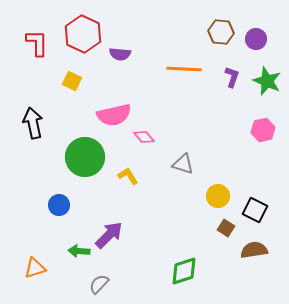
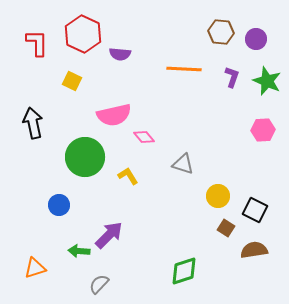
pink hexagon: rotated 10 degrees clockwise
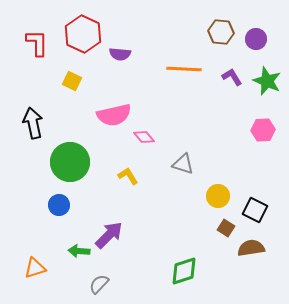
purple L-shape: rotated 50 degrees counterclockwise
green circle: moved 15 px left, 5 px down
brown semicircle: moved 3 px left, 2 px up
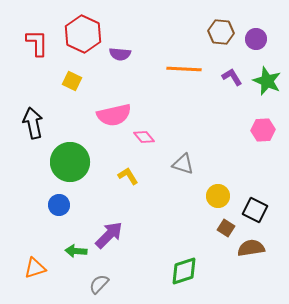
green arrow: moved 3 px left
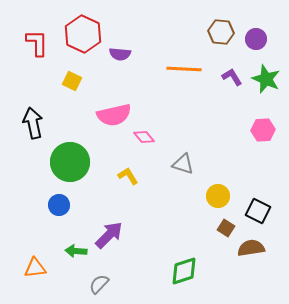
green star: moved 1 px left, 2 px up
black square: moved 3 px right, 1 px down
orange triangle: rotated 10 degrees clockwise
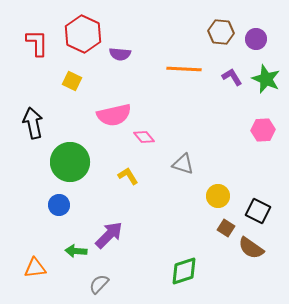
brown semicircle: rotated 136 degrees counterclockwise
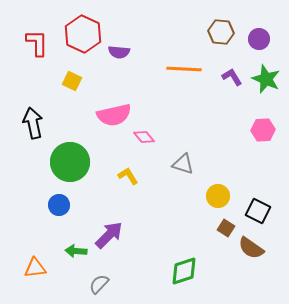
purple circle: moved 3 px right
purple semicircle: moved 1 px left, 2 px up
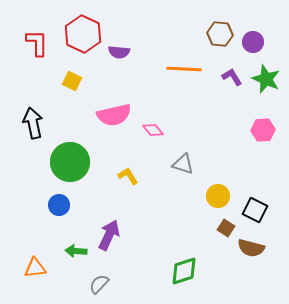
brown hexagon: moved 1 px left, 2 px down
purple circle: moved 6 px left, 3 px down
pink diamond: moved 9 px right, 7 px up
black square: moved 3 px left, 1 px up
purple arrow: rotated 20 degrees counterclockwise
brown semicircle: rotated 20 degrees counterclockwise
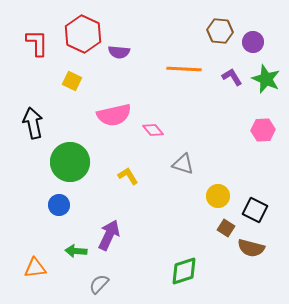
brown hexagon: moved 3 px up
